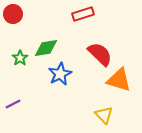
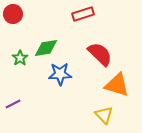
blue star: rotated 25 degrees clockwise
orange triangle: moved 2 px left, 5 px down
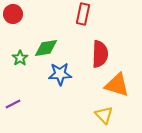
red rectangle: rotated 60 degrees counterclockwise
red semicircle: rotated 48 degrees clockwise
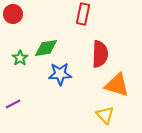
yellow triangle: moved 1 px right
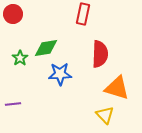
orange triangle: moved 3 px down
purple line: rotated 21 degrees clockwise
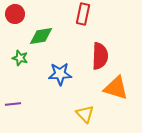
red circle: moved 2 px right
green diamond: moved 5 px left, 12 px up
red semicircle: moved 2 px down
green star: rotated 21 degrees counterclockwise
orange triangle: moved 1 px left
yellow triangle: moved 20 px left, 1 px up
